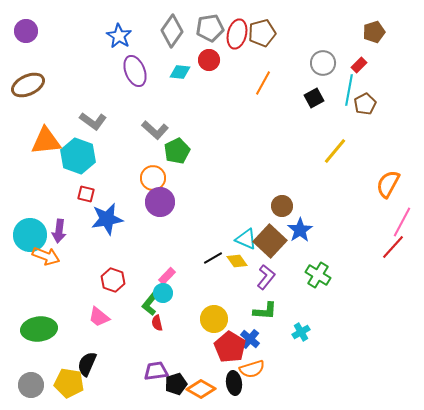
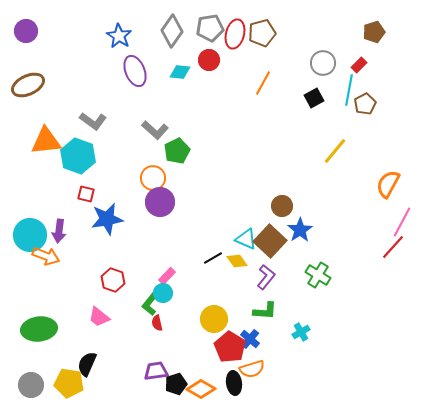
red ellipse at (237, 34): moved 2 px left
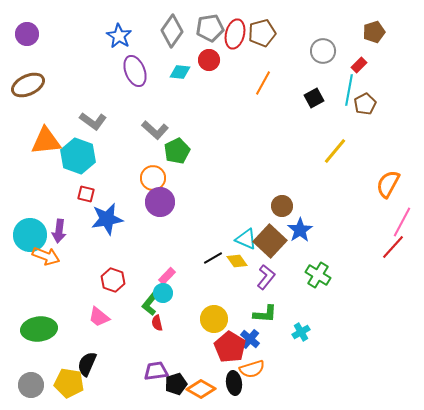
purple circle at (26, 31): moved 1 px right, 3 px down
gray circle at (323, 63): moved 12 px up
green L-shape at (265, 311): moved 3 px down
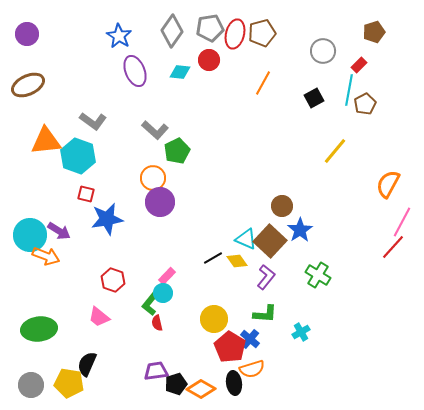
purple arrow at (59, 231): rotated 65 degrees counterclockwise
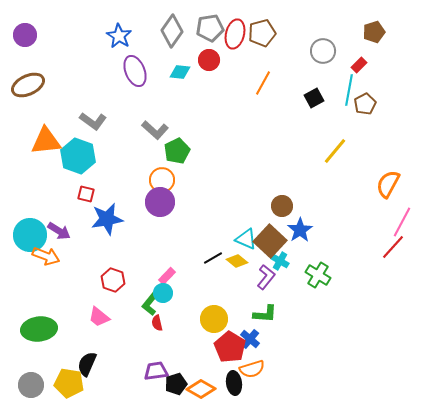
purple circle at (27, 34): moved 2 px left, 1 px down
orange circle at (153, 178): moved 9 px right, 2 px down
yellow diamond at (237, 261): rotated 15 degrees counterclockwise
cyan cross at (301, 332): moved 21 px left, 71 px up; rotated 30 degrees counterclockwise
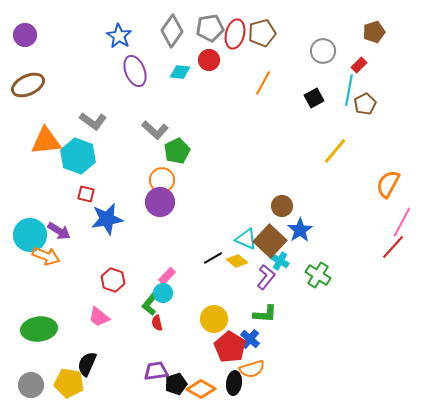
black ellipse at (234, 383): rotated 15 degrees clockwise
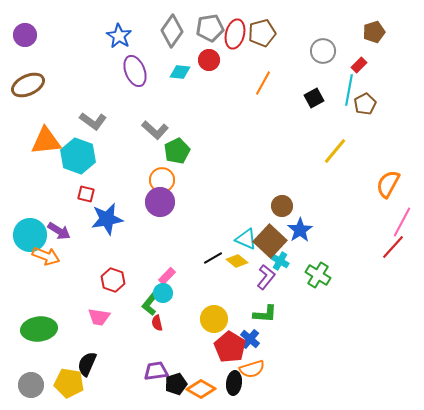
pink trapezoid at (99, 317): rotated 30 degrees counterclockwise
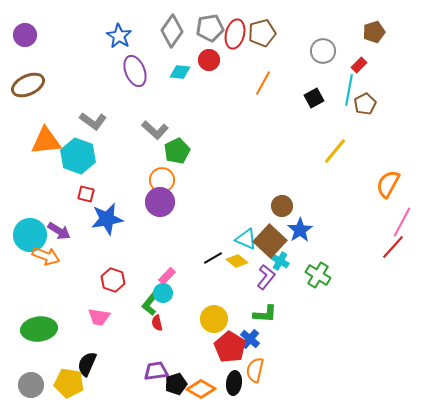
orange semicircle at (252, 369): moved 3 px right, 1 px down; rotated 120 degrees clockwise
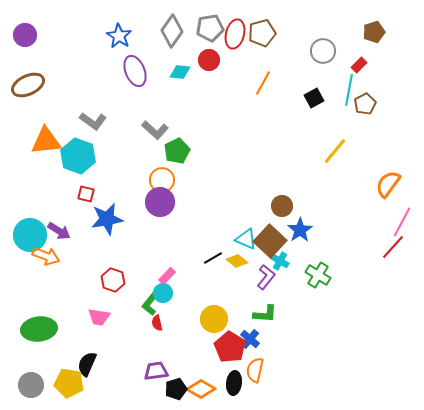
orange semicircle at (388, 184): rotated 8 degrees clockwise
black pentagon at (176, 384): moved 5 px down
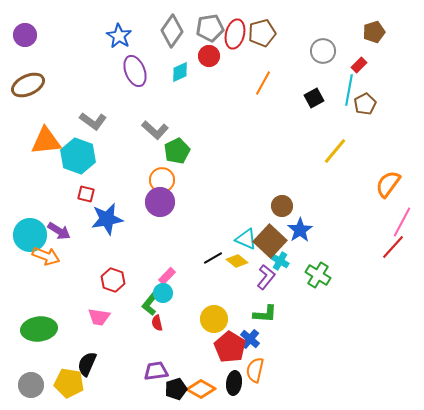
red circle at (209, 60): moved 4 px up
cyan diamond at (180, 72): rotated 30 degrees counterclockwise
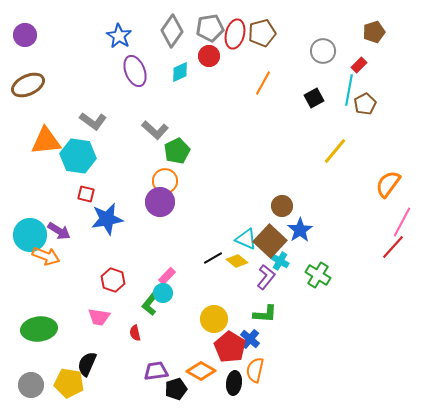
cyan hexagon at (78, 156): rotated 12 degrees counterclockwise
orange circle at (162, 180): moved 3 px right, 1 px down
red semicircle at (157, 323): moved 22 px left, 10 px down
orange diamond at (201, 389): moved 18 px up
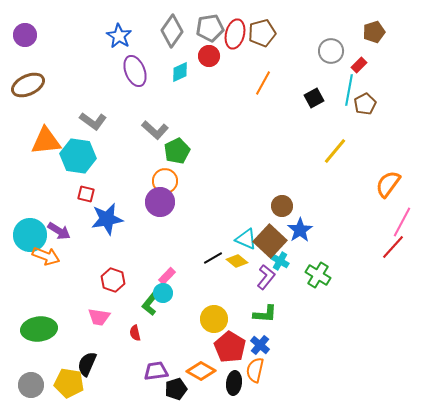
gray circle at (323, 51): moved 8 px right
blue cross at (250, 339): moved 10 px right, 6 px down
